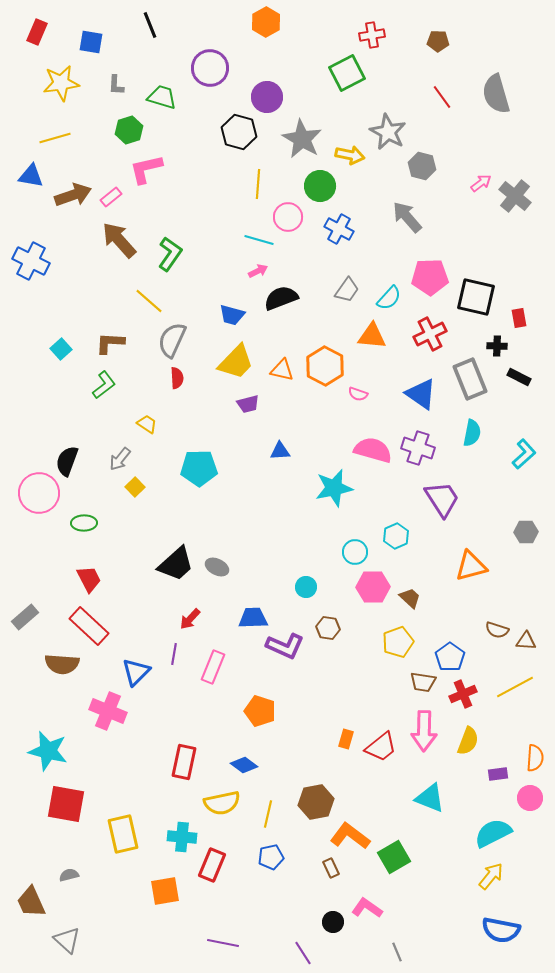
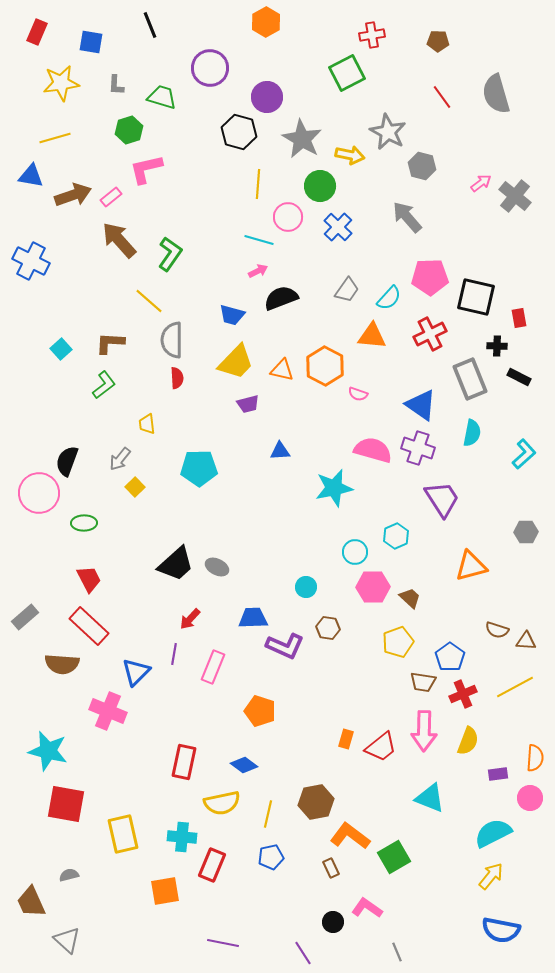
blue cross at (339, 229): moved 1 px left, 2 px up; rotated 16 degrees clockwise
gray semicircle at (172, 340): rotated 24 degrees counterclockwise
blue triangle at (421, 394): moved 11 px down
yellow trapezoid at (147, 424): rotated 130 degrees counterclockwise
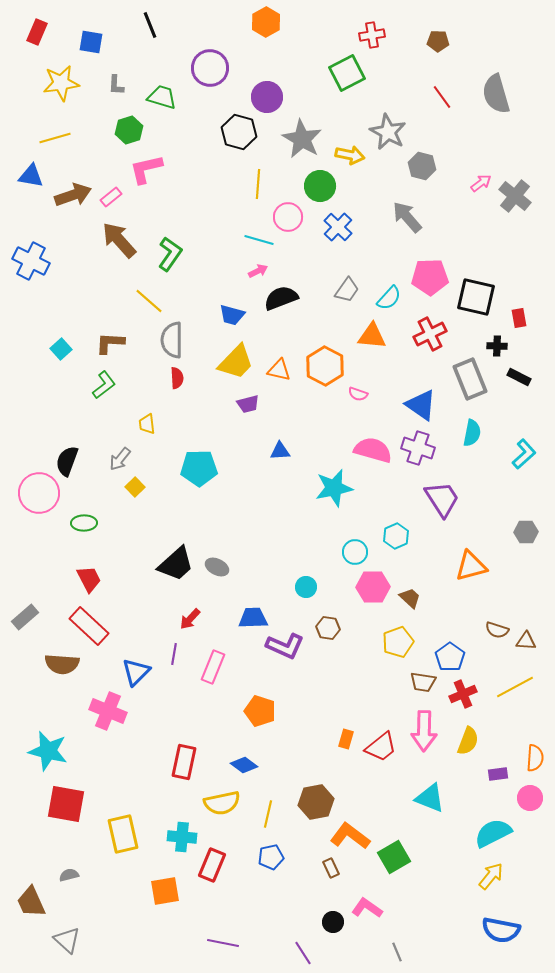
orange triangle at (282, 370): moved 3 px left
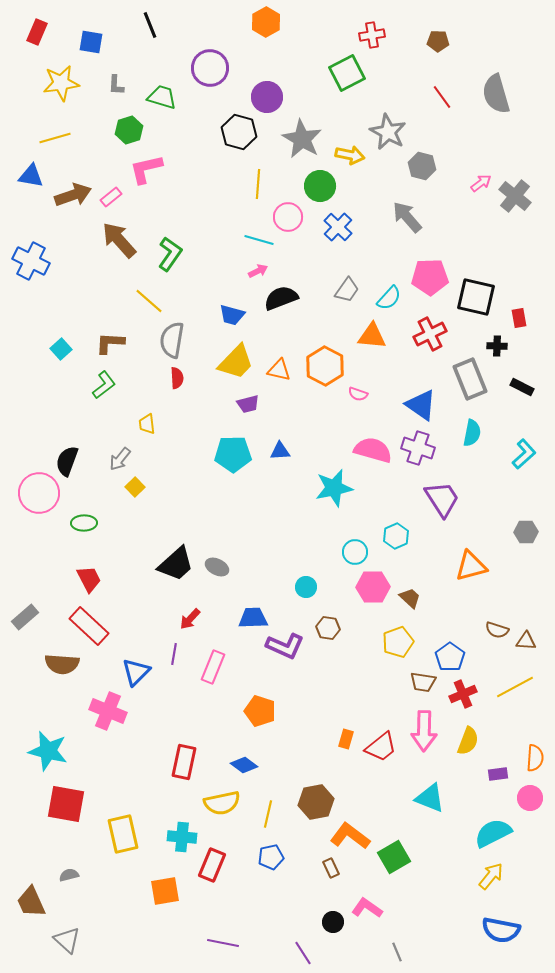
gray semicircle at (172, 340): rotated 9 degrees clockwise
black rectangle at (519, 377): moved 3 px right, 10 px down
cyan pentagon at (199, 468): moved 34 px right, 14 px up
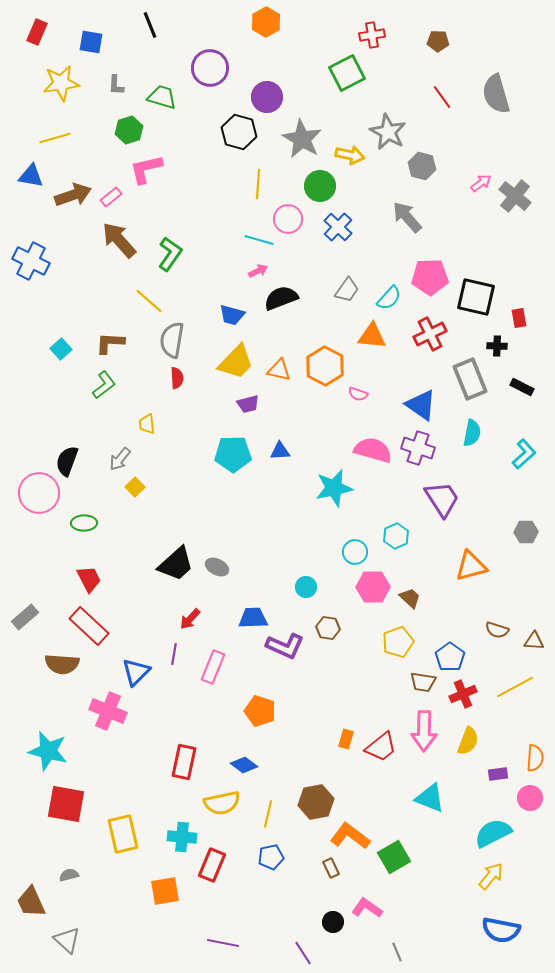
pink circle at (288, 217): moved 2 px down
brown triangle at (526, 641): moved 8 px right
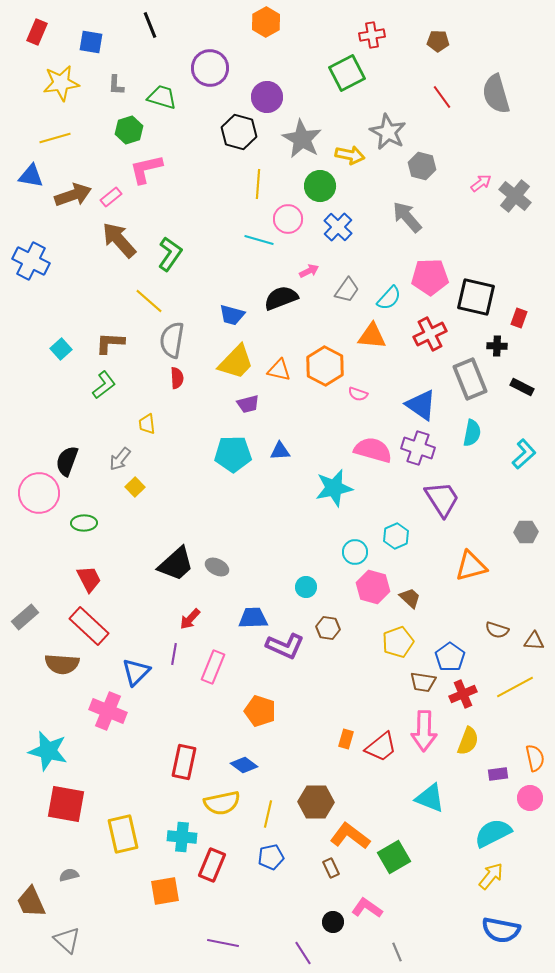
pink arrow at (258, 271): moved 51 px right
red rectangle at (519, 318): rotated 30 degrees clockwise
pink hexagon at (373, 587): rotated 16 degrees clockwise
orange semicircle at (535, 758): rotated 16 degrees counterclockwise
brown hexagon at (316, 802): rotated 12 degrees clockwise
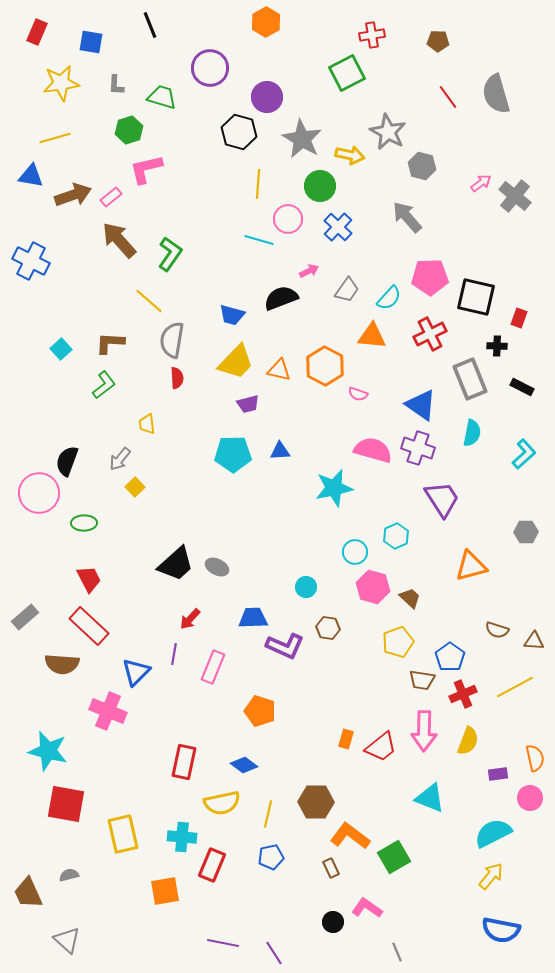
red line at (442, 97): moved 6 px right
brown trapezoid at (423, 682): moved 1 px left, 2 px up
brown trapezoid at (31, 902): moved 3 px left, 9 px up
purple line at (303, 953): moved 29 px left
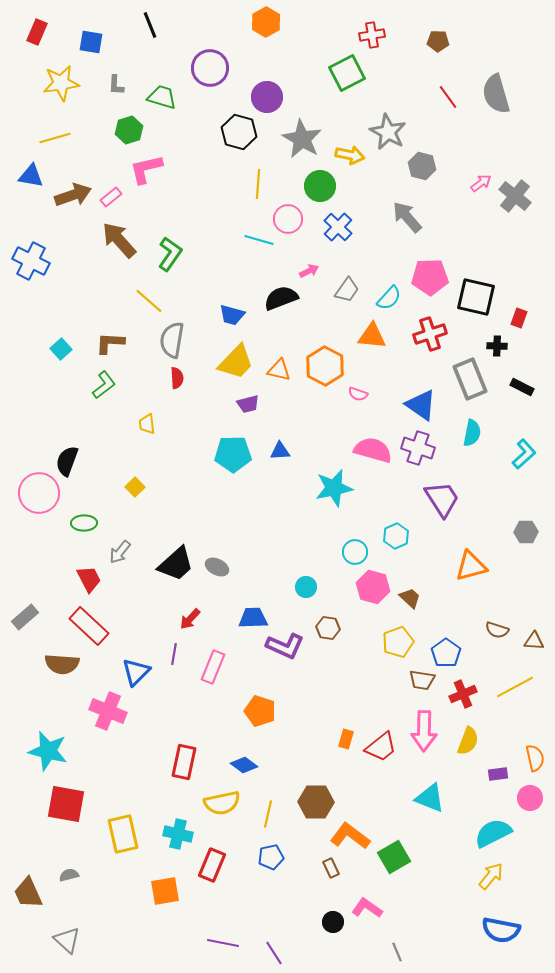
red cross at (430, 334): rotated 8 degrees clockwise
gray arrow at (120, 459): moved 93 px down
blue pentagon at (450, 657): moved 4 px left, 4 px up
cyan cross at (182, 837): moved 4 px left, 3 px up; rotated 8 degrees clockwise
